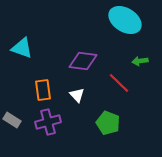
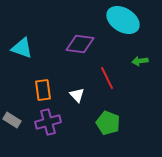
cyan ellipse: moved 2 px left
purple diamond: moved 3 px left, 17 px up
red line: moved 12 px left, 5 px up; rotated 20 degrees clockwise
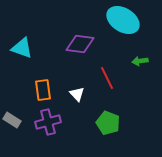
white triangle: moved 1 px up
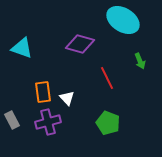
purple diamond: rotated 8 degrees clockwise
green arrow: rotated 105 degrees counterclockwise
orange rectangle: moved 2 px down
white triangle: moved 10 px left, 4 px down
gray rectangle: rotated 30 degrees clockwise
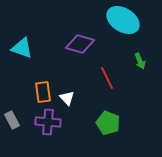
purple cross: rotated 20 degrees clockwise
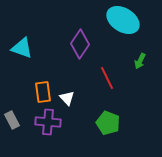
purple diamond: rotated 72 degrees counterclockwise
green arrow: rotated 49 degrees clockwise
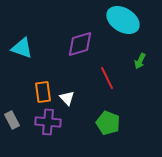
purple diamond: rotated 40 degrees clockwise
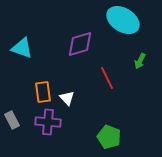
green pentagon: moved 1 px right, 14 px down
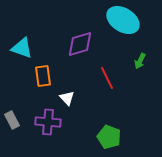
orange rectangle: moved 16 px up
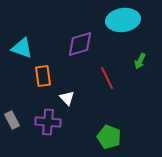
cyan ellipse: rotated 40 degrees counterclockwise
